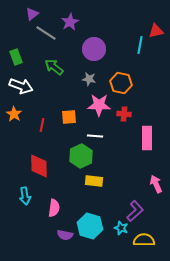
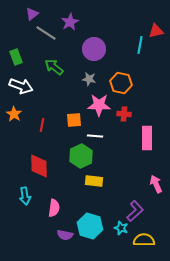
orange square: moved 5 px right, 3 px down
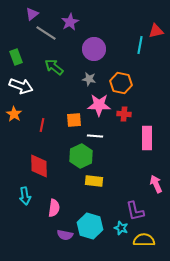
purple L-shape: rotated 120 degrees clockwise
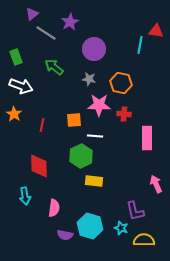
red triangle: rotated 21 degrees clockwise
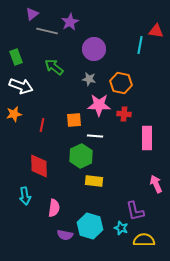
gray line: moved 1 px right, 2 px up; rotated 20 degrees counterclockwise
orange star: rotated 28 degrees clockwise
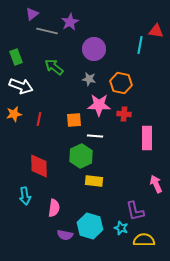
red line: moved 3 px left, 6 px up
